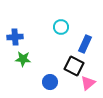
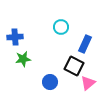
green star: rotated 14 degrees counterclockwise
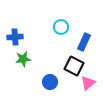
blue rectangle: moved 1 px left, 2 px up
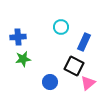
blue cross: moved 3 px right
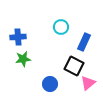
blue circle: moved 2 px down
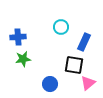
black square: moved 1 px up; rotated 18 degrees counterclockwise
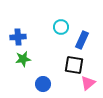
blue rectangle: moved 2 px left, 2 px up
blue circle: moved 7 px left
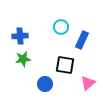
blue cross: moved 2 px right, 1 px up
black square: moved 9 px left
blue circle: moved 2 px right
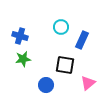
blue cross: rotated 21 degrees clockwise
blue circle: moved 1 px right, 1 px down
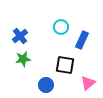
blue cross: rotated 35 degrees clockwise
